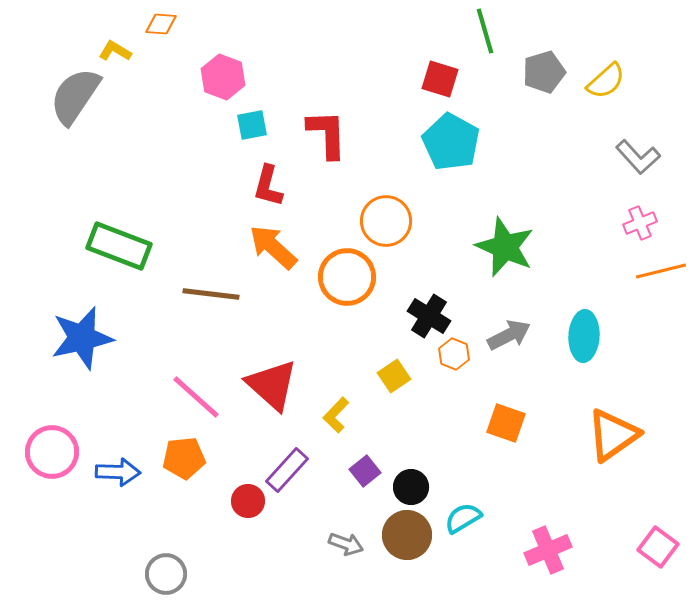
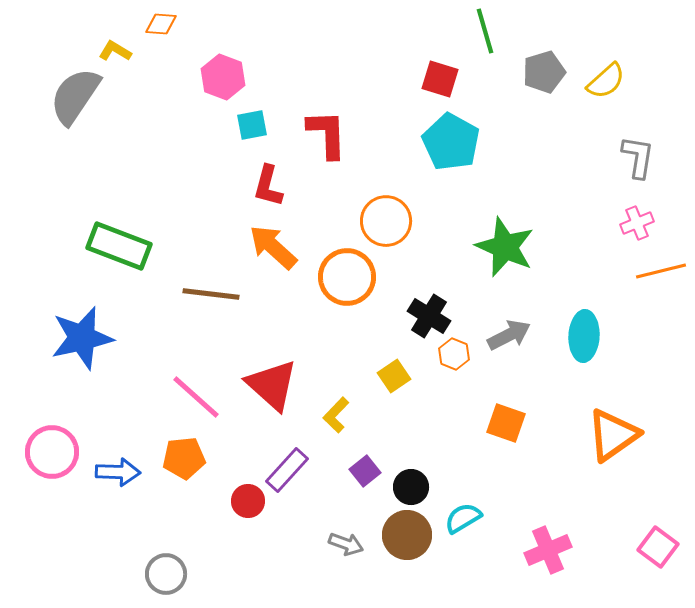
gray L-shape at (638, 157): rotated 129 degrees counterclockwise
pink cross at (640, 223): moved 3 px left
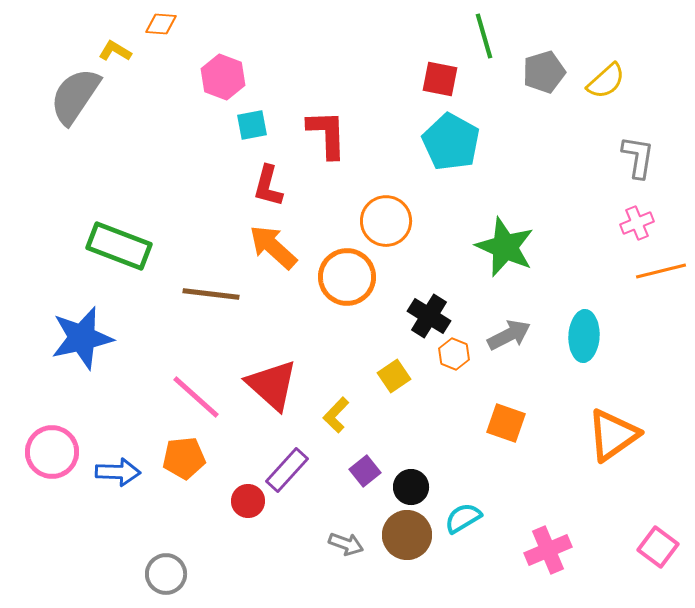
green line at (485, 31): moved 1 px left, 5 px down
red square at (440, 79): rotated 6 degrees counterclockwise
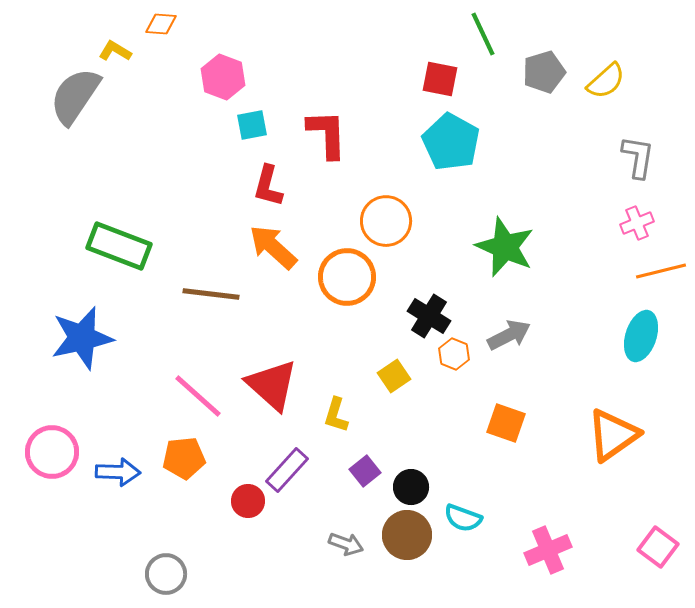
green line at (484, 36): moved 1 px left, 2 px up; rotated 9 degrees counterclockwise
cyan ellipse at (584, 336): moved 57 px right; rotated 15 degrees clockwise
pink line at (196, 397): moved 2 px right, 1 px up
yellow L-shape at (336, 415): rotated 27 degrees counterclockwise
cyan semicircle at (463, 518): rotated 129 degrees counterclockwise
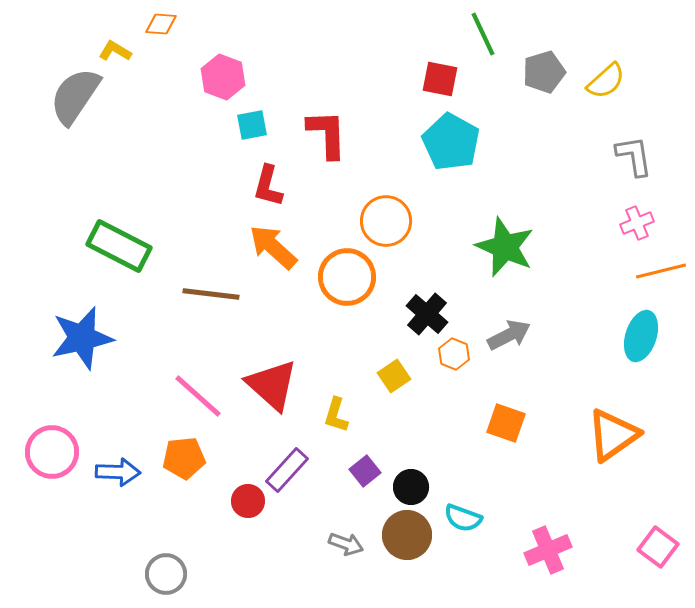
gray L-shape at (638, 157): moved 4 px left, 1 px up; rotated 18 degrees counterclockwise
green rectangle at (119, 246): rotated 6 degrees clockwise
black cross at (429, 316): moved 2 px left, 2 px up; rotated 9 degrees clockwise
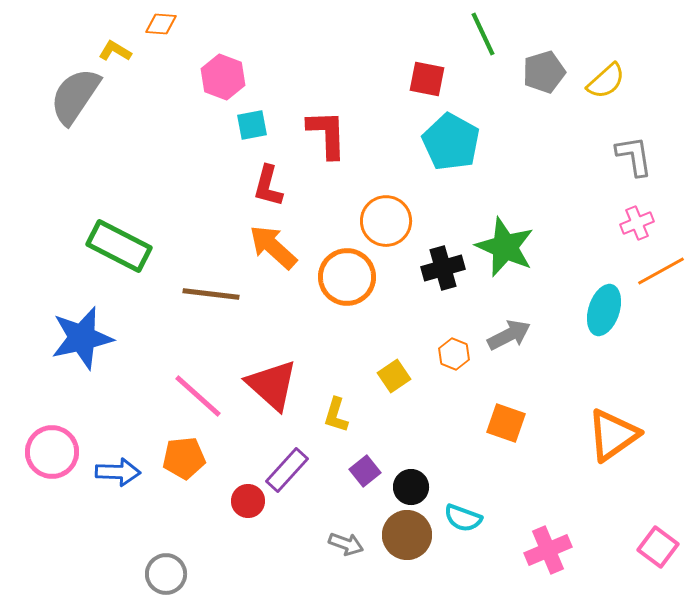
red square at (440, 79): moved 13 px left
orange line at (661, 271): rotated 15 degrees counterclockwise
black cross at (427, 314): moved 16 px right, 46 px up; rotated 33 degrees clockwise
cyan ellipse at (641, 336): moved 37 px left, 26 px up
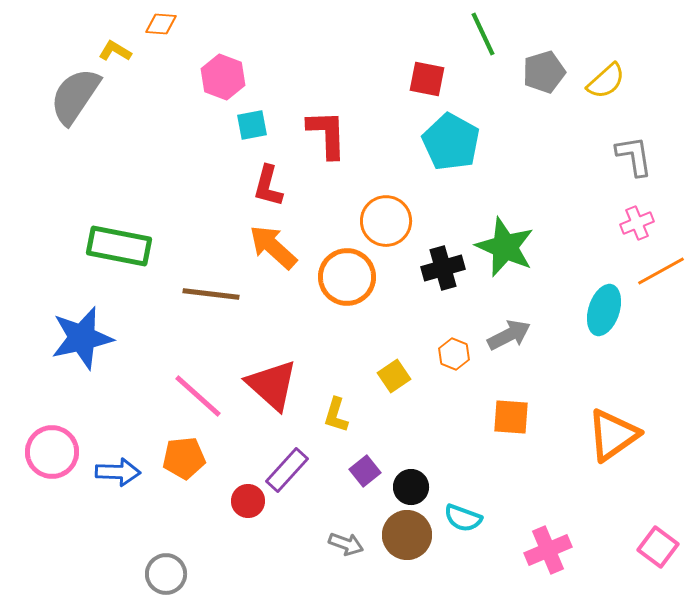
green rectangle at (119, 246): rotated 16 degrees counterclockwise
orange square at (506, 423): moved 5 px right, 6 px up; rotated 15 degrees counterclockwise
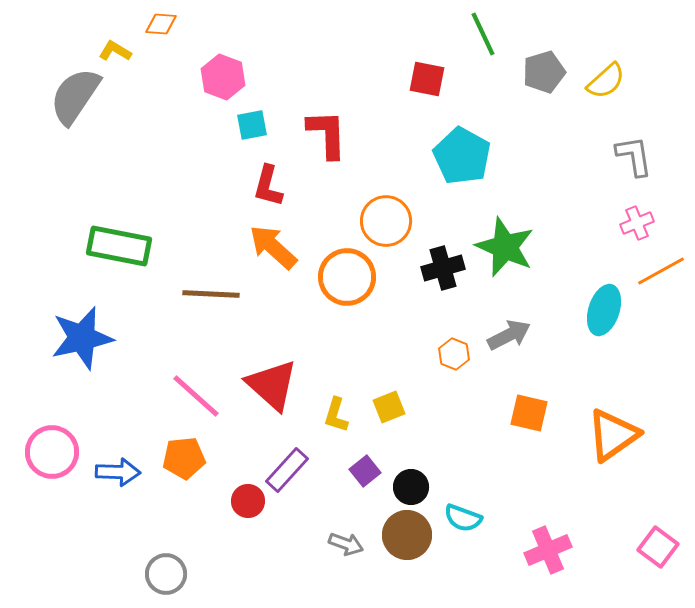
cyan pentagon at (451, 142): moved 11 px right, 14 px down
brown line at (211, 294): rotated 4 degrees counterclockwise
yellow square at (394, 376): moved 5 px left, 31 px down; rotated 12 degrees clockwise
pink line at (198, 396): moved 2 px left
orange square at (511, 417): moved 18 px right, 4 px up; rotated 9 degrees clockwise
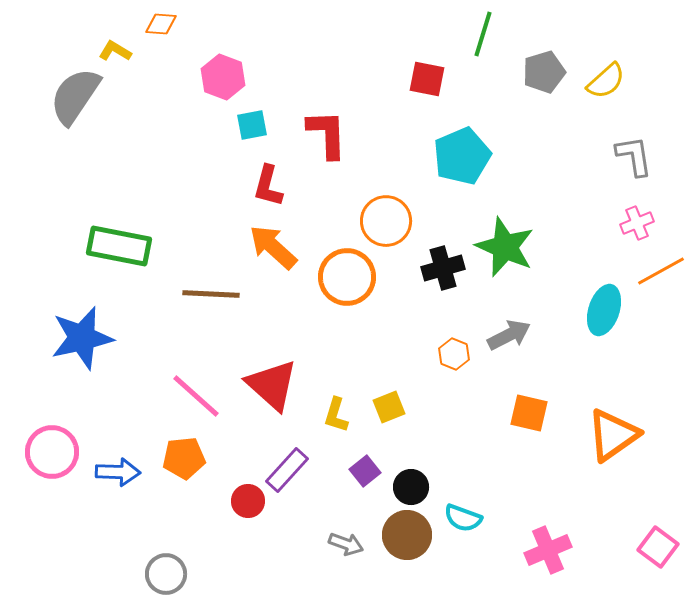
green line at (483, 34): rotated 42 degrees clockwise
cyan pentagon at (462, 156): rotated 20 degrees clockwise
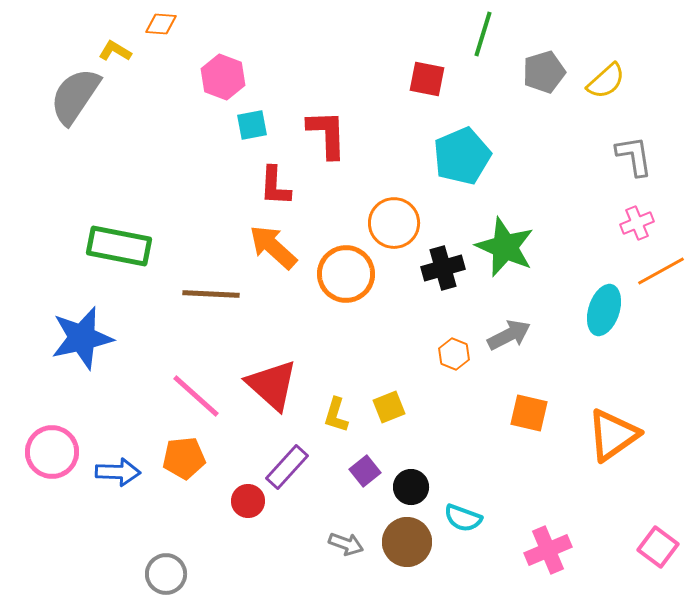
red L-shape at (268, 186): moved 7 px right; rotated 12 degrees counterclockwise
orange circle at (386, 221): moved 8 px right, 2 px down
orange circle at (347, 277): moved 1 px left, 3 px up
purple rectangle at (287, 470): moved 3 px up
brown circle at (407, 535): moved 7 px down
